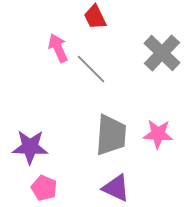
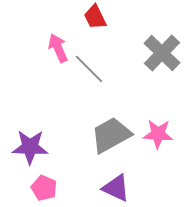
gray line: moved 2 px left
gray trapezoid: rotated 123 degrees counterclockwise
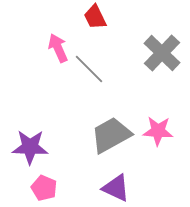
pink star: moved 3 px up
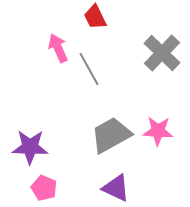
gray line: rotated 16 degrees clockwise
